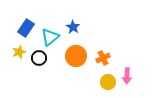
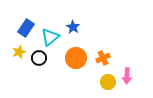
orange circle: moved 2 px down
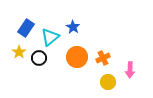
yellow star: rotated 16 degrees counterclockwise
orange circle: moved 1 px right, 1 px up
pink arrow: moved 3 px right, 6 px up
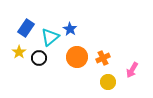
blue star: moved 3 px left, 2 px down
pink arrow: moved 2 px right; rotated 28 degrees clockwise
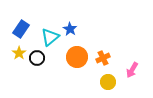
blue rectangle: moved 5 px left, 1 px down
yellow star: moved 1 px down
black circle: moved 2 px left
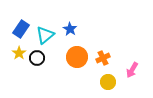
cyan triangle: moved 5 px left, 2 px up
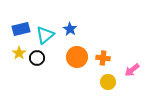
blue rectangle: rotated 42 degrees clockwise
orange cross: rotated 32 degrees clockwise
pink arrow: rotated 21 degrees clockwise
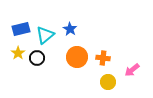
yellow star: moved 1 px left
